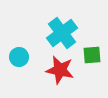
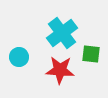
green square: moved 1 px left, 1 px up; rotated 12 degrees clockwise
red star: rotated 8 degrees counterclockwise
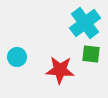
cyan cross: moved 23 px right, 10 px up
cyan circle: moved 2 px left
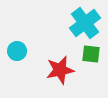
cyan circle: moved 6 px up
red star: rotated 16 degrees counterclockwise
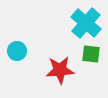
cyan cross: moved 1 px right; rotated 12 degrees counterclockwise
red star: rotated 8 degrees clockwise
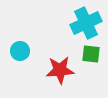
cyan cross: rotated 24 degrees clockwise
cyan circle: moved 3 px right
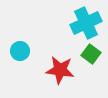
green square: rotated 30 degrees clockwise
red star: rotated 12 degrees clockwise
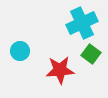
cyan cross: moved 4 px left
red star: rotated 12 degrees counterclockwise
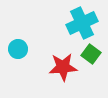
cyan circle: moved 2 px left, 2 px up
red star: moved 3 px right, 3 px up
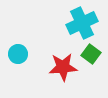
cyan circle: moved 5 px down
